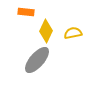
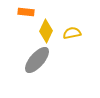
yellow semicircle: moved 1 px left
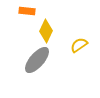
orange rectangle: moved 1 px right, 1 px up
yellow semicircle: moved 7 px right, 12 px down; rotated 24 degrees counterclockwise
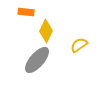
orange rectangle: moved 1 px left, 1 px down
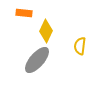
orange rectangle: moved 2 px left, 1 px down
yellow semicircle: moved 1 px right, 1 px down; rotated 48 degrees counterclockwise
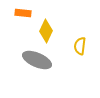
orange rectangle: moved 1 px left
gray ellipse: rotated 72 degrees clockwise
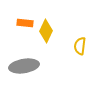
orange rectangle: moved 2 px right, 10 px down
gray ellipse: moved 13 px left, 6 px down; rotated 32 degrees counterclockwise
